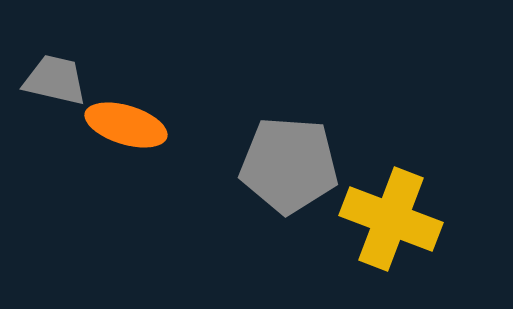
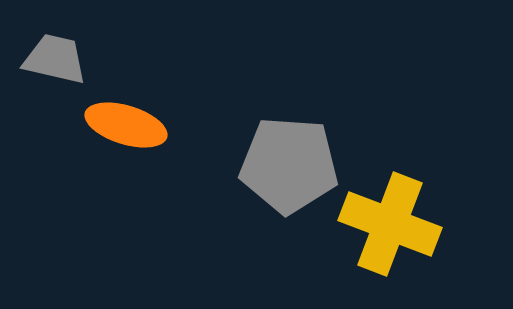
gray trapezoid: moved 21 px up
yellow cross: moved 1 px left, 5 px down
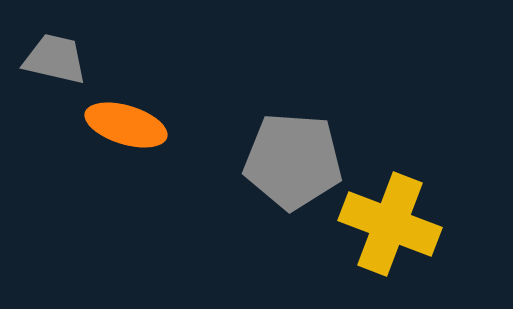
gray pentagon: moved 4 px right, 4 px up
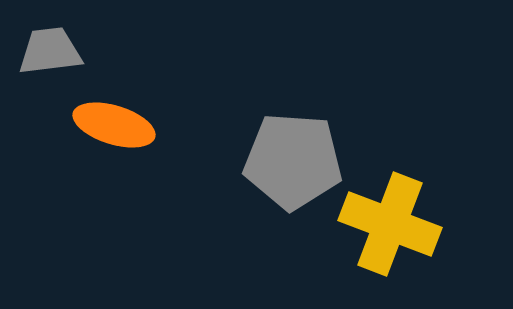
gray trapezoid: moved 5 px left, 8 px up; rotated 20 degrees counterclockwise
orange ellipse: moved 12 px left
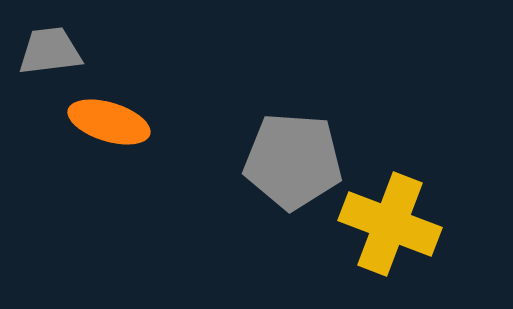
orange ellipse: moved 5 px left, 3 px up
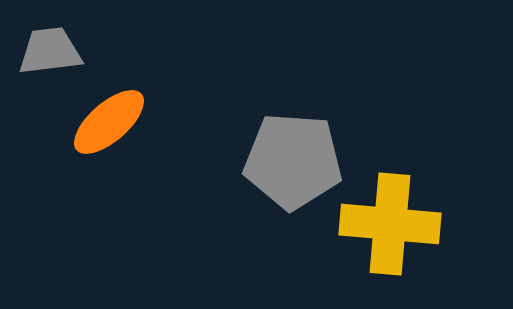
orange ellipse: rotated 58 degrees counterclockwise
yellow cross: rotated 16 degrees counterclockwise
